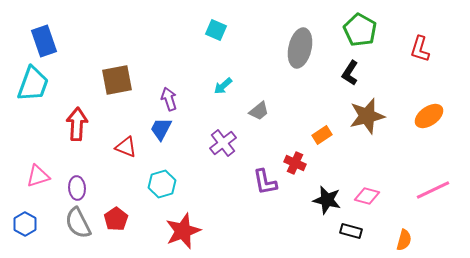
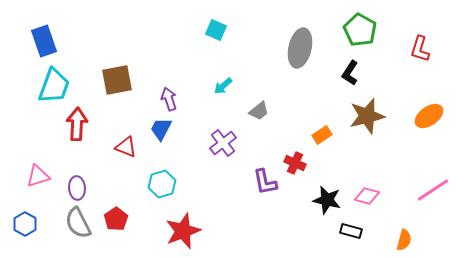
cyan trapezoid: moved 21 px right, 2 px down
pink line: rotated 8 degrees counterclockwise
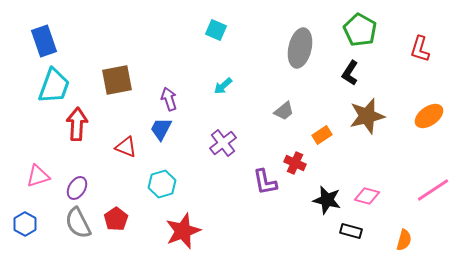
gray trapezoid: moved 25 px right
purple ellipse: rotated 35 degrees clockwise
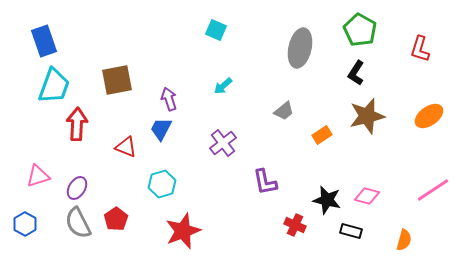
black L-shape: moved 6 px right
red cross: moved 62 px down
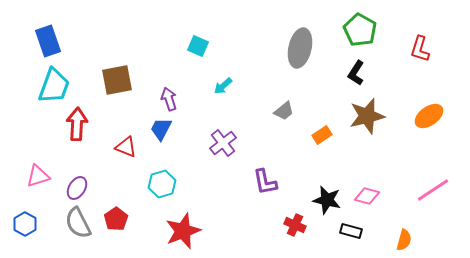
cyan square: moved 18 px left, 16 px down
blue rectangle: moved 4 px right
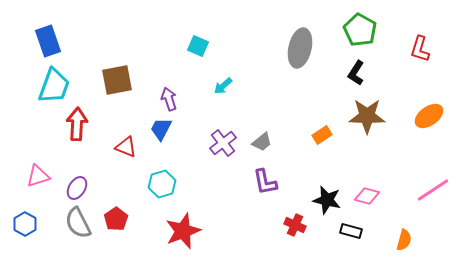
gray trapezoid: moved 22 px left, 31 px down
brown star: rotated 15 degrees clockwise
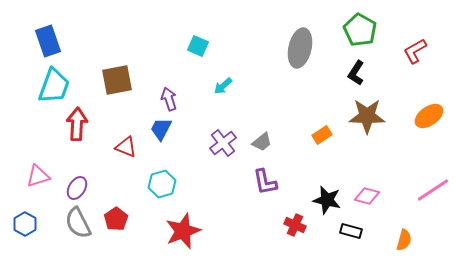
red L-shape: moved 5 px left, 2 px down; rotated 44 degrees clockwise
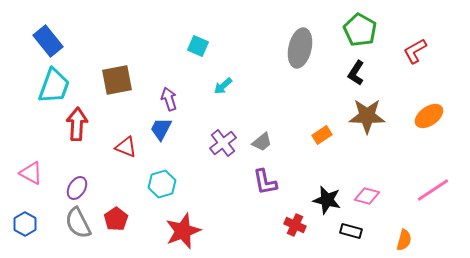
blue rectangle: rotated 20 degrees counterclockwise
pink triangle: moved 7 px left, 3 px up; rotated 45 degrees clockwise
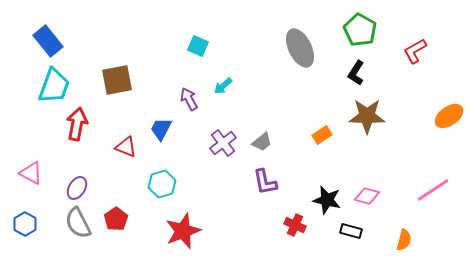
gray ellipse: rotated 39 degrees counterclockwise
purple arrow: moved 20 px right; rotated 10 degrees counterclockwise
orange ellipse: moved 20 px right
red arrow: rotated 8 degrees clockwise
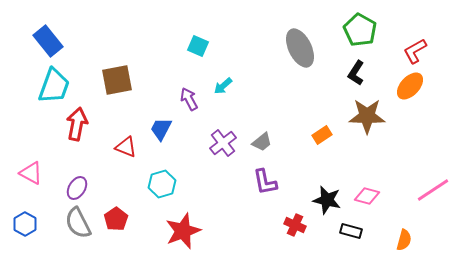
orange ellipse: moved 39 px left, 30 px up; rotated 12 degrees counterclockwise
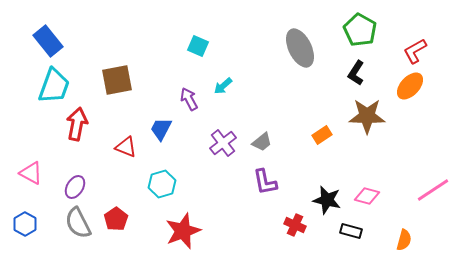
purple ellipse: moved 2 px left, 1 px up
